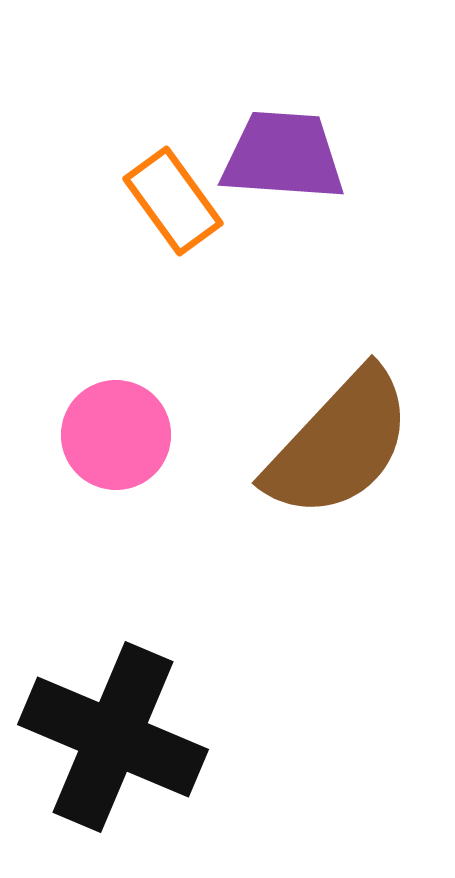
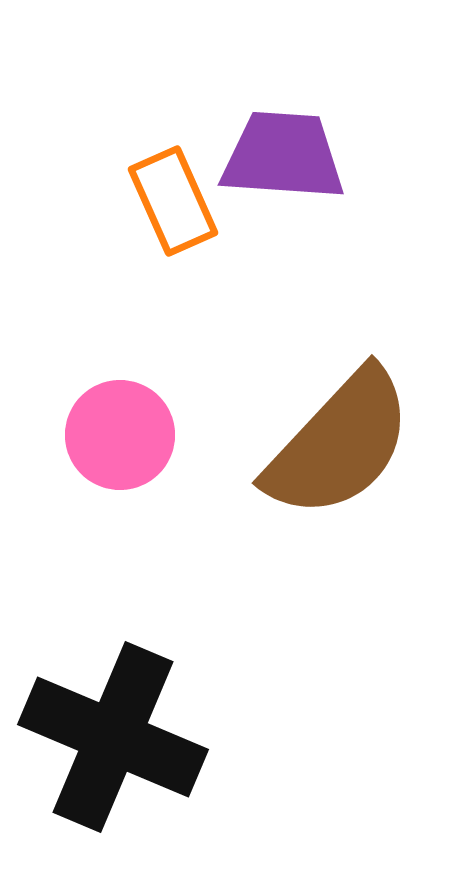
orange rectangle: rotated 12 degrees clockwise
pink circle: moved 4 px right
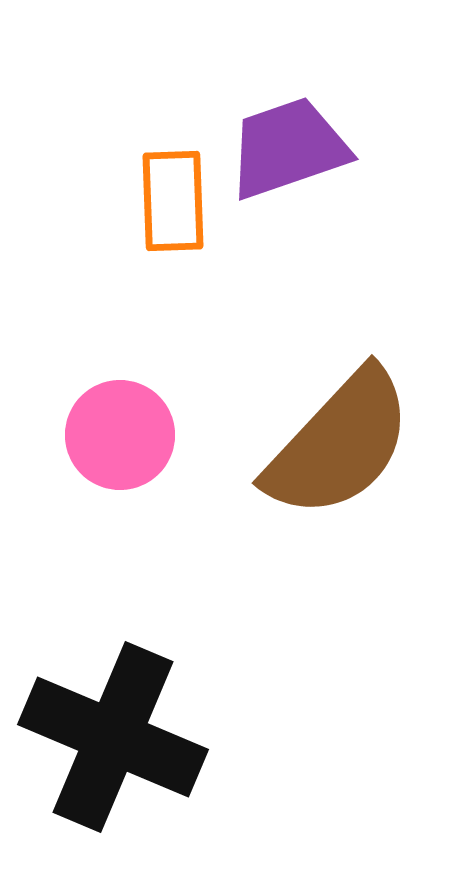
purple trapezoid: moved 5 px right, 8 px up; rotated 23 degrees counterclockwise
orange rectangle: rotated 22 degrees clockwise
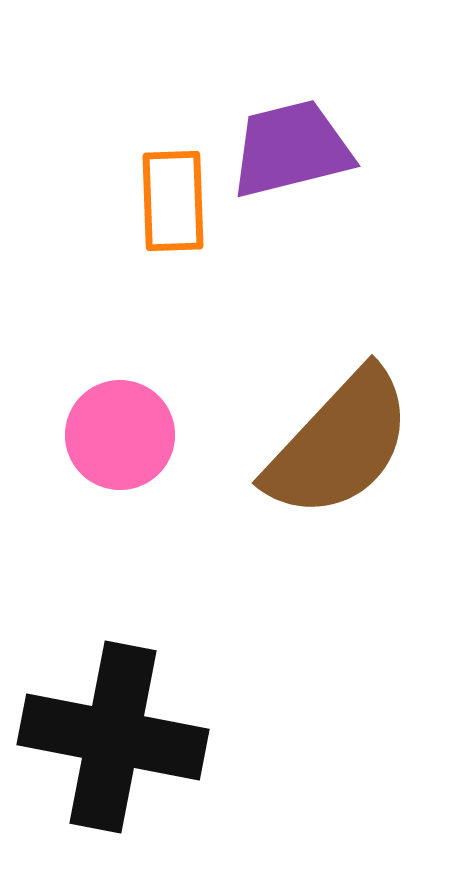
purple trapezoid: moved 3 px right, 1 px down; rotated 5 degrees clockwise
black cross: rotated 12 degrees counterclockwise
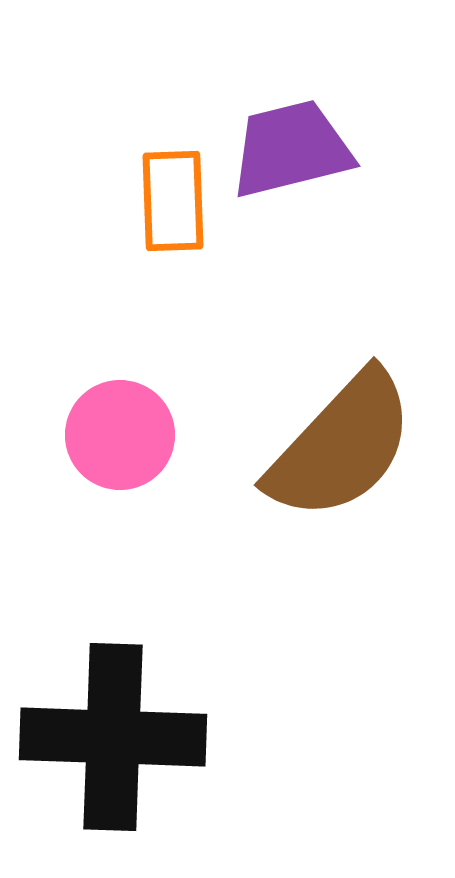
brown semicircle: moved 2 px right, 2 px down
black cross: rotated 9 degrees counterclockwise
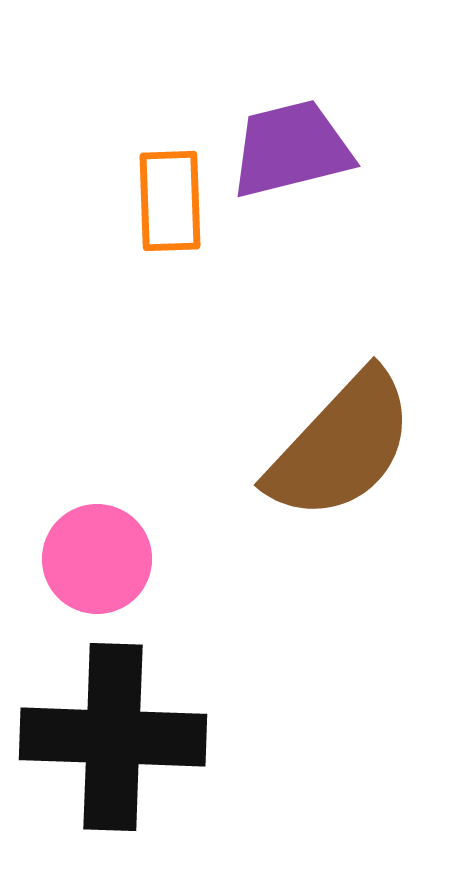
orange rectangle: moved 3 px left
pink circle: moved 23 px left, 124 px down
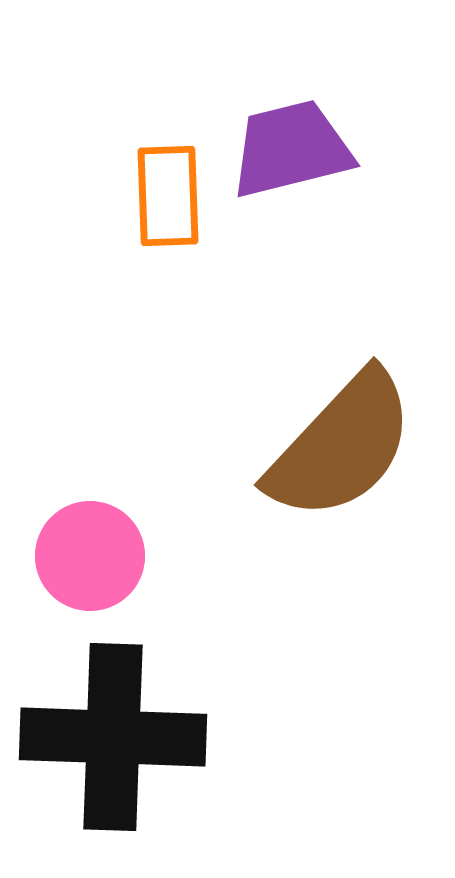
orange rectangle: moved 2 px left, 5 px up
pink circle: moved 7 px left, 3 px up
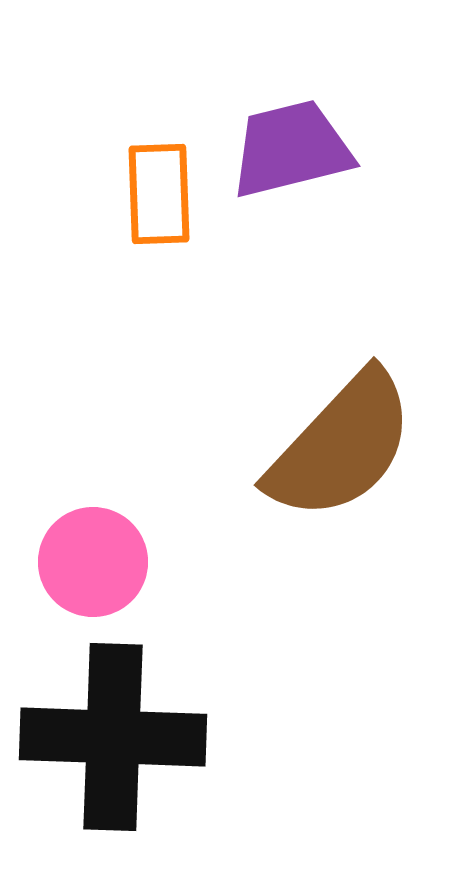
orange rectangle: moved 9 px left, 2 px up
pink circle: moved 3 px right, 6 px down
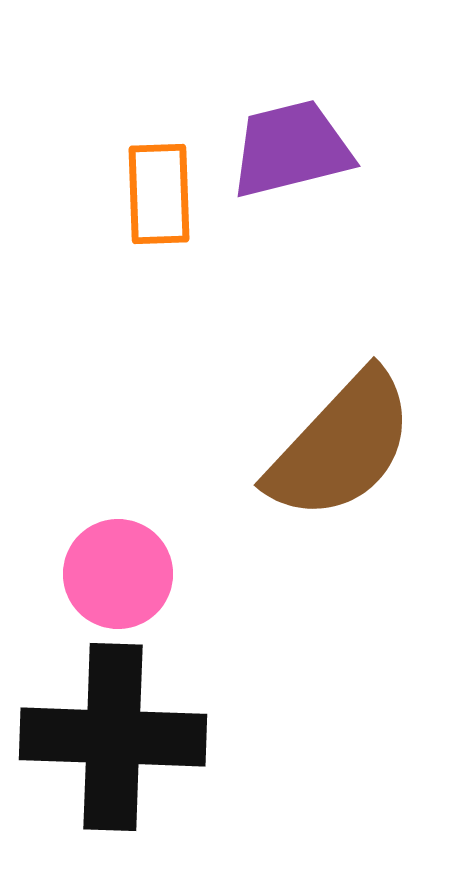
pink circle: moved 25 px right, 12 px down
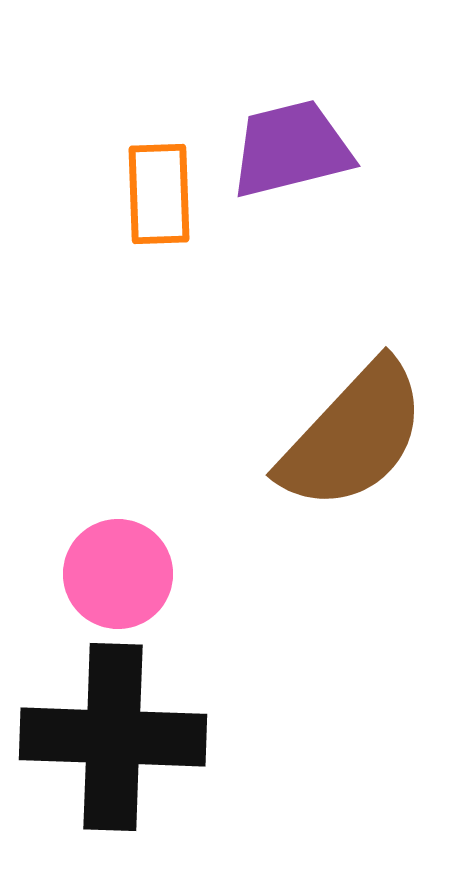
brown semicircle: moved 12 px right, 10 px up
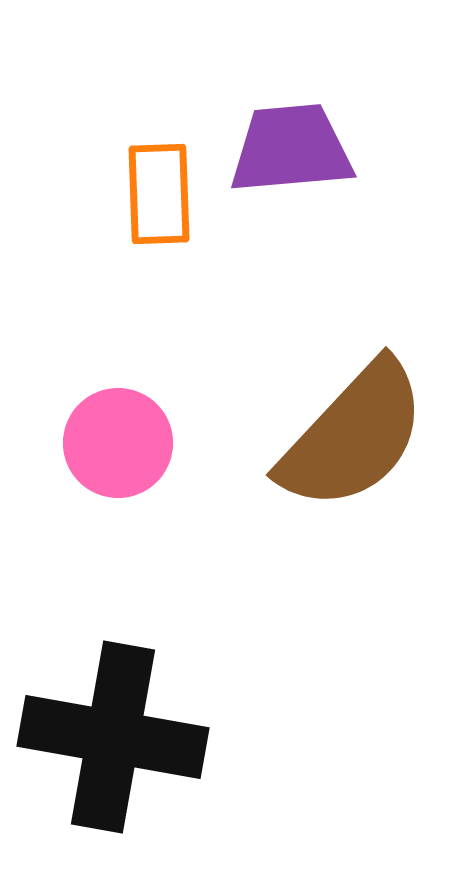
purple trapezoid: rotated 9 degrees clockwise
pink circle: moved 131 px up
black cross: rotated 8 degrees clockwise
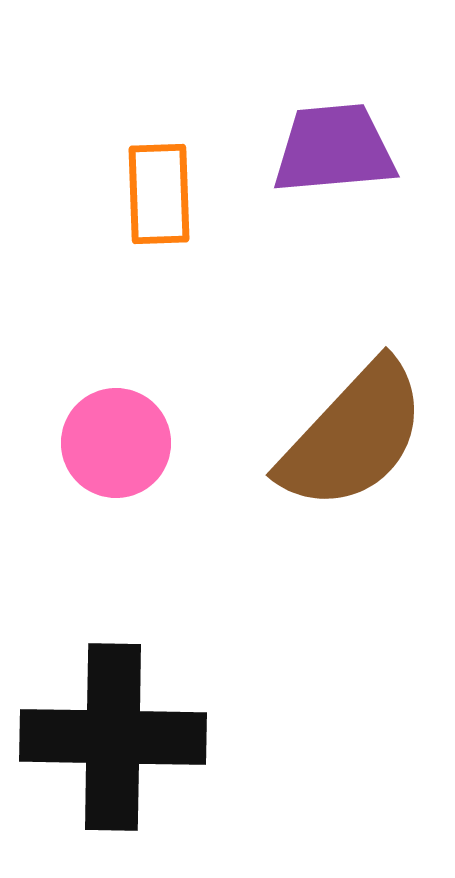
purple trapezoid: moved 43 px right
pink circle: moved 2 px left
black cross: rotated 9 degrees counterclockwise
